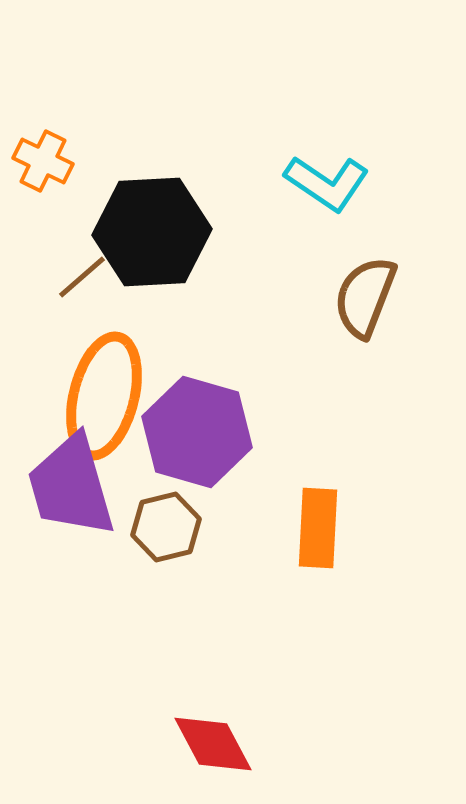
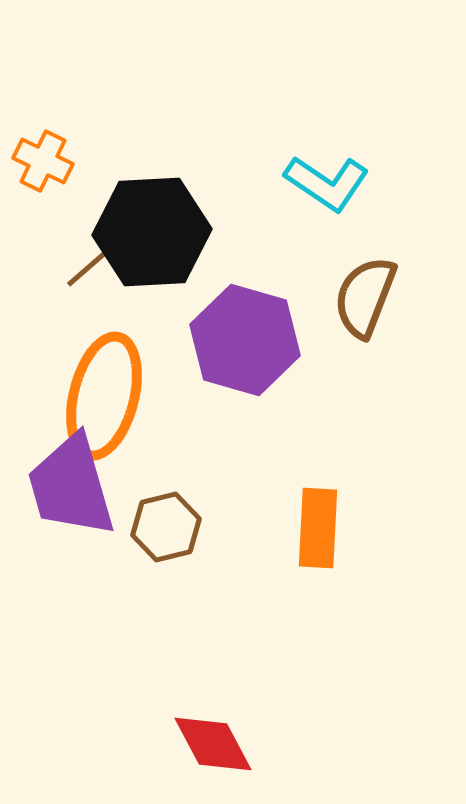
brown line: moved 8 px right, 11 px up
purple hexagon: moved 48 px right, 92 px up
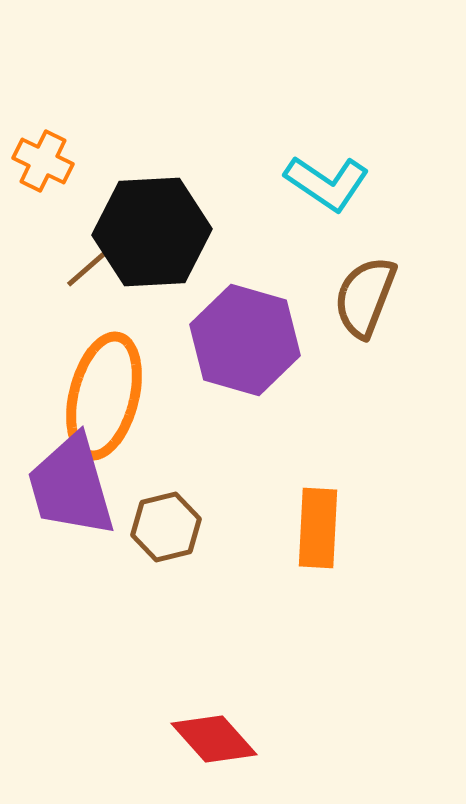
red diamond: moved 1 px right, 5 px up; rotated 14 degrees counterclockwise
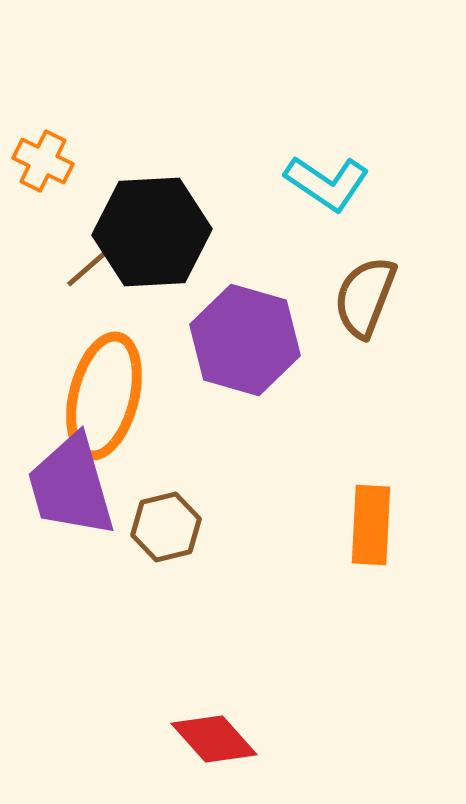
orange rectangle: moved 53 px right, 3 px up
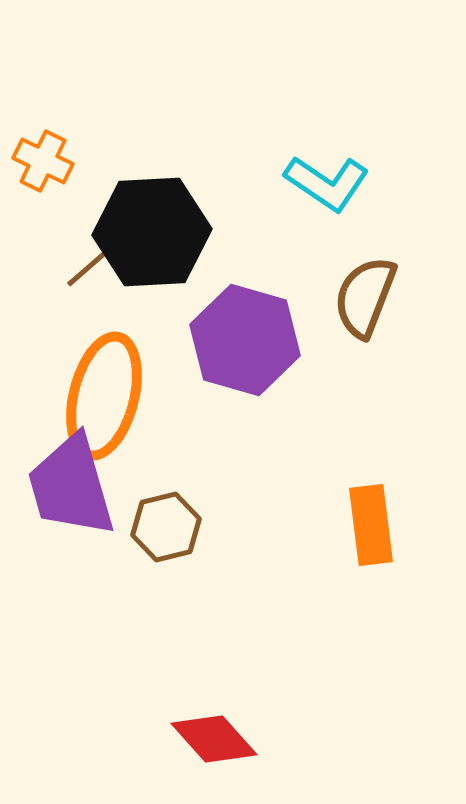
orange rectangle: rotated 10 degrees counterclockwise
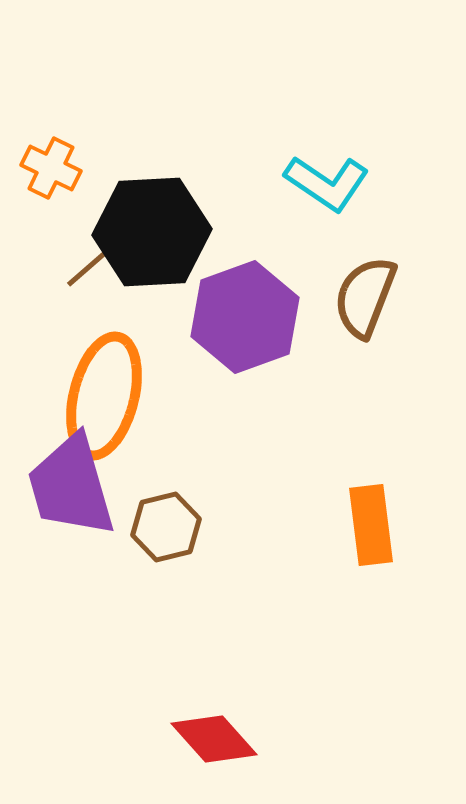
orange cross: moved 8 px right, 7 px down
purple hexagon: moved 23 px up; rotated 24 degrees clockwise
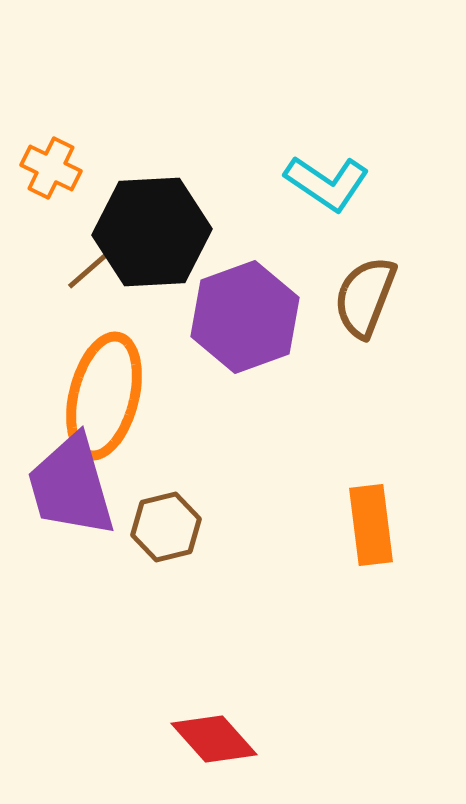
brown line: moved 1 px right, 2 px down
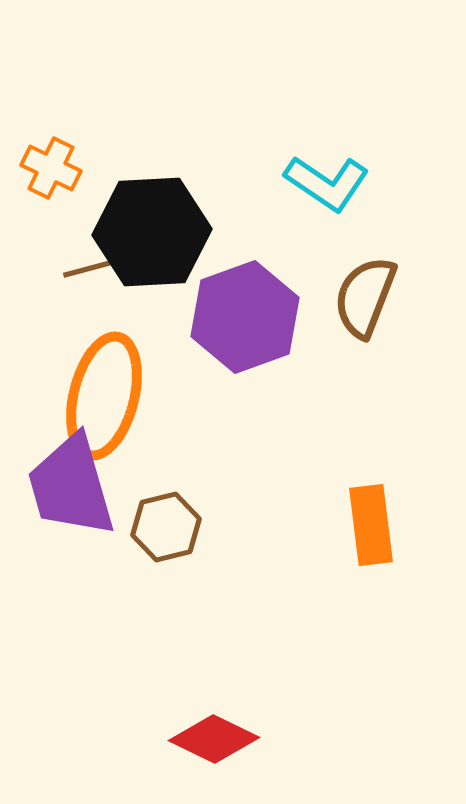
brown line: rotated 26 degrees clockwise
red diamond: rotated 22 degrees counterclockwise
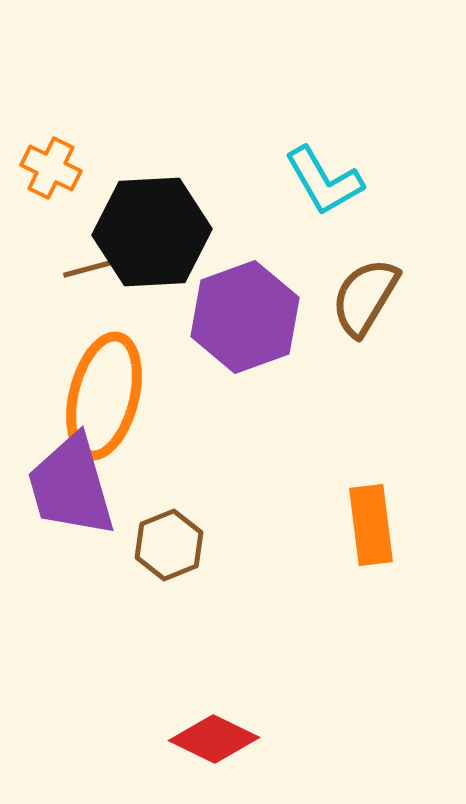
cyan L-shape: moved 3 px left, 2 px up; rotated 26 degrees clockwise
brown semicircle: rotated 10 degrees clockwise
brown hexagon: moved 3 px right, 18 px down; rotated 8 degrees counterclockwise
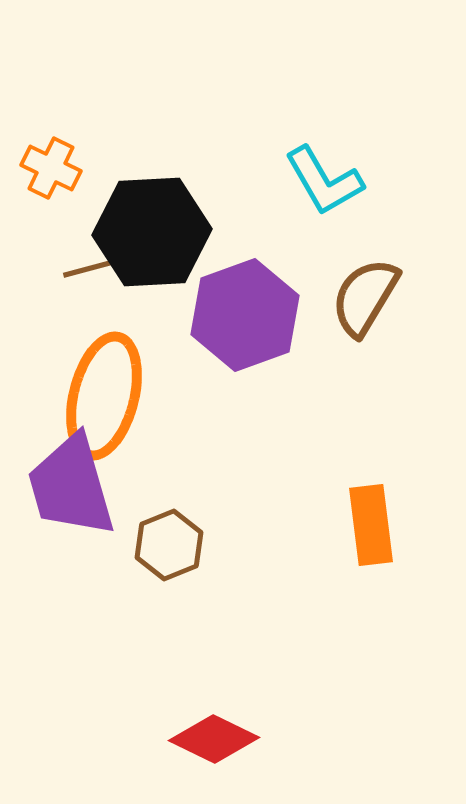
purple hexagon: moved 2 px up
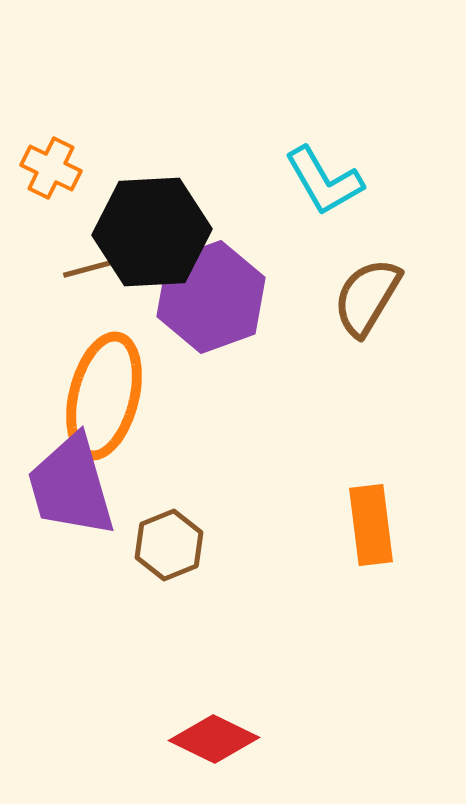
brown semicircle: moved 2 px right
purple hexagon: moved 34 px left, 18 px up
